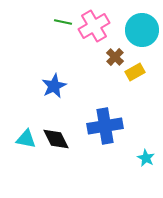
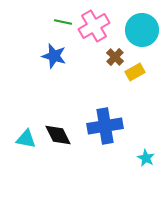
blue star: moved 30 px up; rotated 30 degrees counterclockwise
black diamond: moved 2 px right, 4 px up
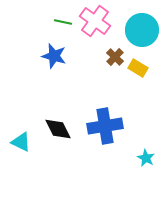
pink cross: moved 1 px right, 5 px up; rotated 24 degrees counterclockwise
yellow rectangle: moved 3 px right, 4 px up; rotated 60 degrees clockwise
black diamond: moved 6 px up
cyan triangle: moved 5 px left, 3 px down; rotated 15 degrees clockwise
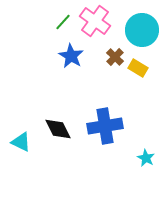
green line: rotated 60 degrees counterclockwise
blue star: moved 17 px right; rotated 15 degrees clockwise
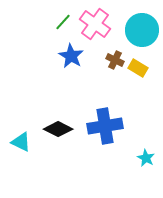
pink cross: moved 3 px down
brown cross: moved 3 px down; rotated 18 degrees counterclockwise
black diamond: rotated 36 degrees counterclockwise
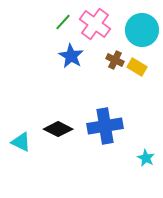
yellow rectangle: moved 1 px left, 1 px up
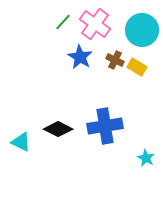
blue star: moved 9 px right, 1 px down
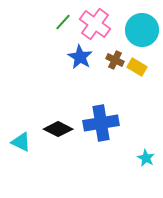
blue cross: moved 4 px left, 3 px up
